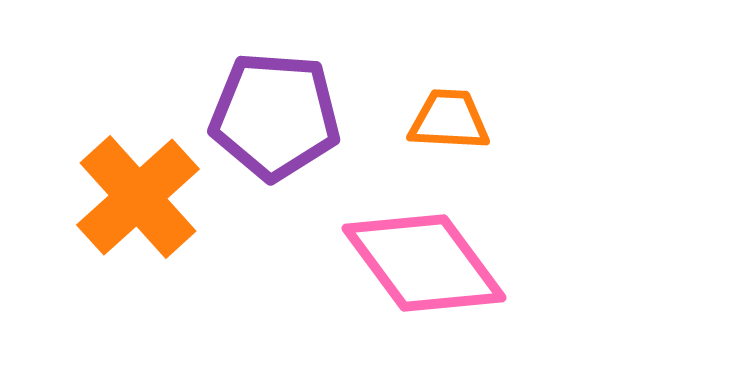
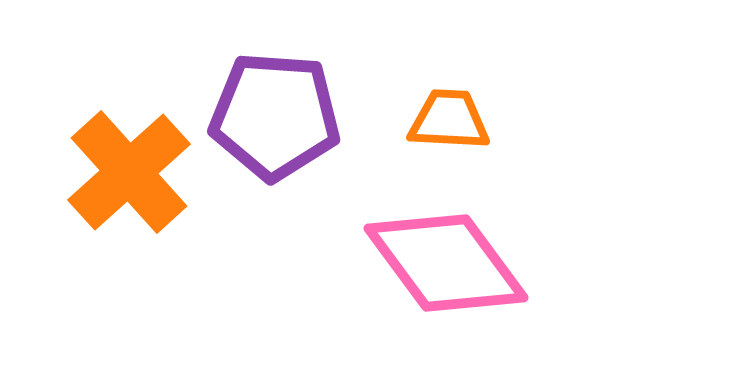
orange cross: moved 9 px left, 25 px up
pink diamond: moved 22 px right
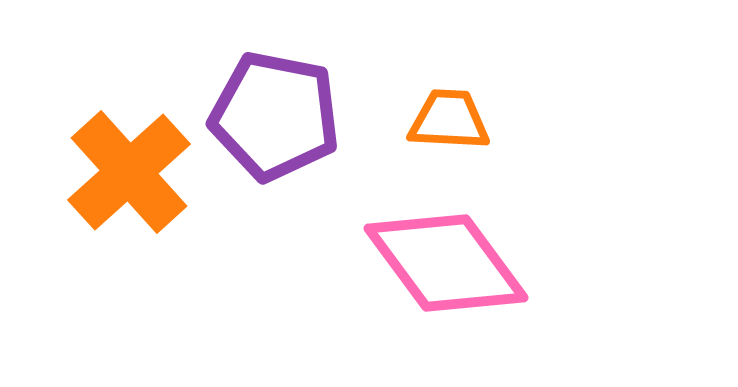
purple pentagon: rotated 7 degrees clockwise
